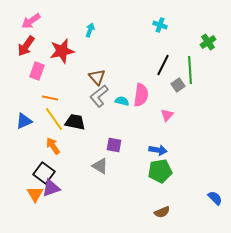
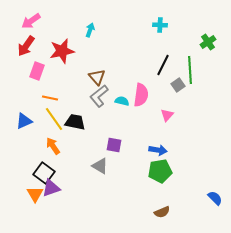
cyan cross: rotated 16 degrees counterclockwise
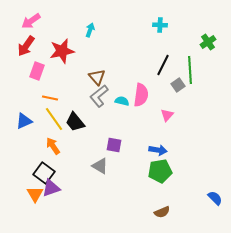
black trapezoid: rotated 140 degrees counterclockwise
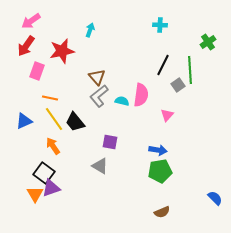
purple square: moved 4 px left, 3 px up
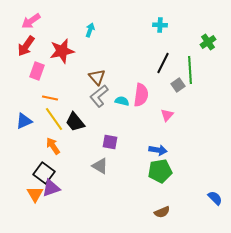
black line: moved 2 px up
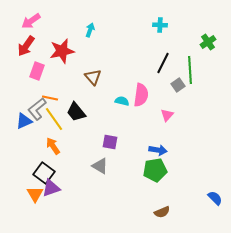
brown triangle: moved 4 px left
gray L-shape: moved 62 px left, 13 px down
black trapezoid: moved 1 px right, 10 px up
green pentagon: moved 5 px left, 1 px up
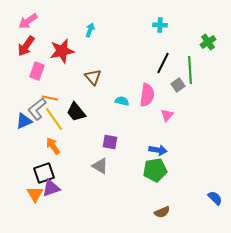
pink arrow: moved 3 px left
pink semicircle: moved 6 px right
black square: rotated 35 degrees clockwise
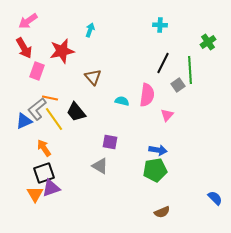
red arrow: moved 2 px left, 2 px down; rotated 65 degrees counterclockwise
orange arrow: moved 9 px left, 2 px down
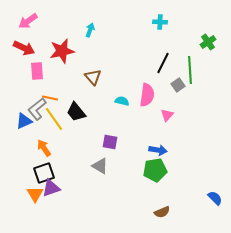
cyan cross: moved 3 px up
red arrow: rotated 35 degrees counterclockwise
pink rectangle: rotated 24 degrees counterclockwise
